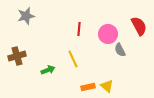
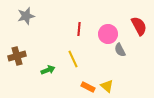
orange rectangle: rotated 40 degrees clockwise
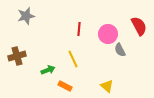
orange rectangle: moved 23 px left, 1 px up
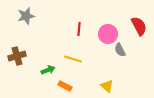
yellow line: rotated 48 degrees counterclockwise
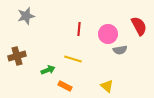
gray semicircle: rotated 72 degrees counterclockwise
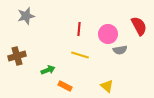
yellow line: moved 7 px right, 4 px up
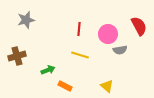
gray star: moved 4 px down
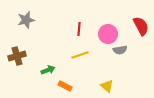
red semicircle: moved 2 px right
yellow line: rotated 36 degrees counterclockwise
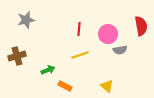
red semicircle: rotated 18 degrees clockwise
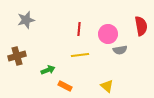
yellow line: rotated 12 degrees clockwise
